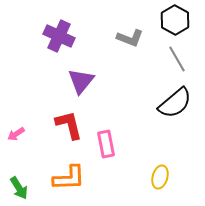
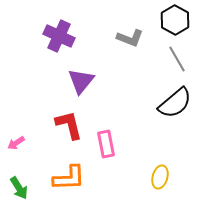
pink arrow: moved 9 px down
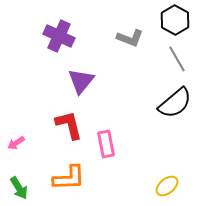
yellow ellipse: moved 7 px right, 9 px down; rotated 35 degrees clockwise
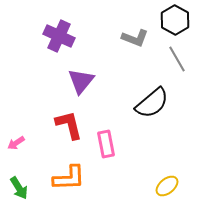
gray L-shape: moved 5 px right
black semicircle: moved 23 px left
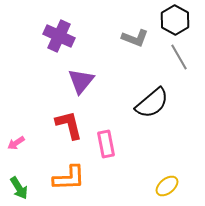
gray line: moved 2 px right, 2 px up
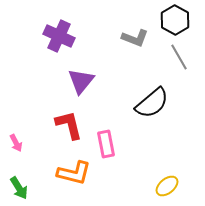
pink arrow: rotated 84 degrees counterclockwise
orange L-shape: moved 5 px right, 5 px up; rotated 16 degrees clockwise
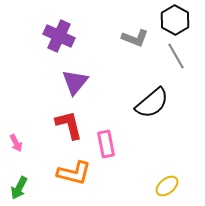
gray line: moved 3 px left, 1 px up
purple triangle: moved 6 px left, 1 px down
green arrow: rotated 60 degrees clockwise
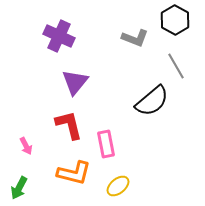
gray line: moved 10 px down
black semicircle: moved 2 px up
pink arrow: moved 10 px right, 3 px down
yellow ellipse: moved 49 px left
